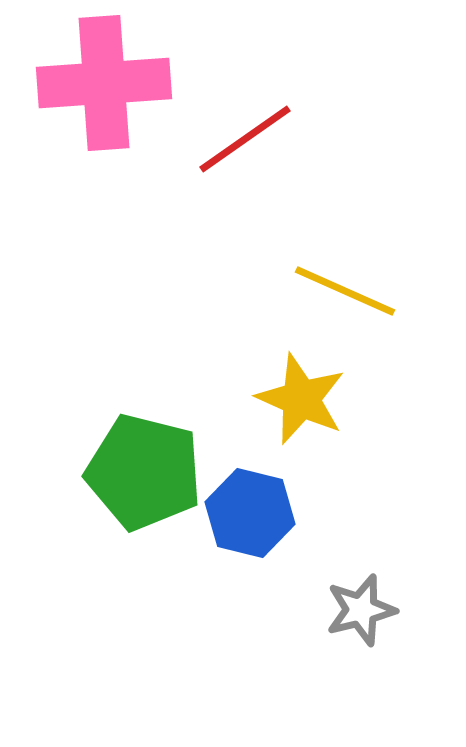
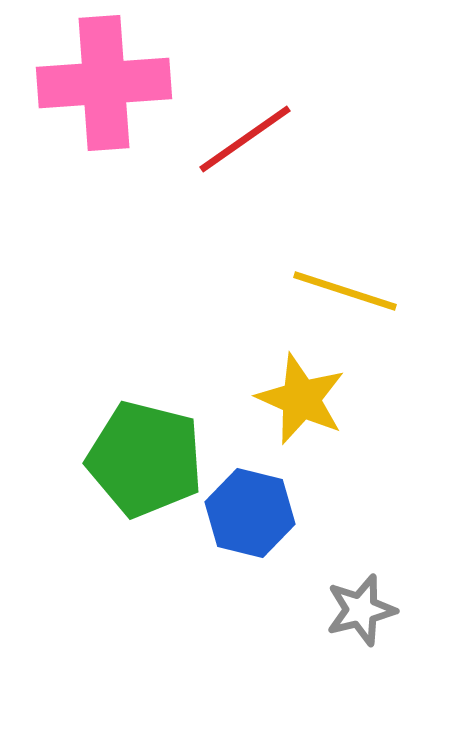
yellow line: rotated 6 degrees counterclockwise
green pentagon: moved 1 px right, 13 px up
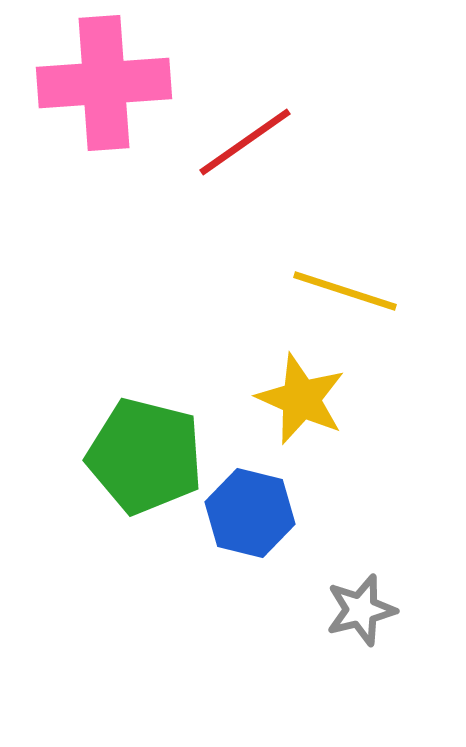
red line: moved 3 px down
green pentagon: moved 3 px up
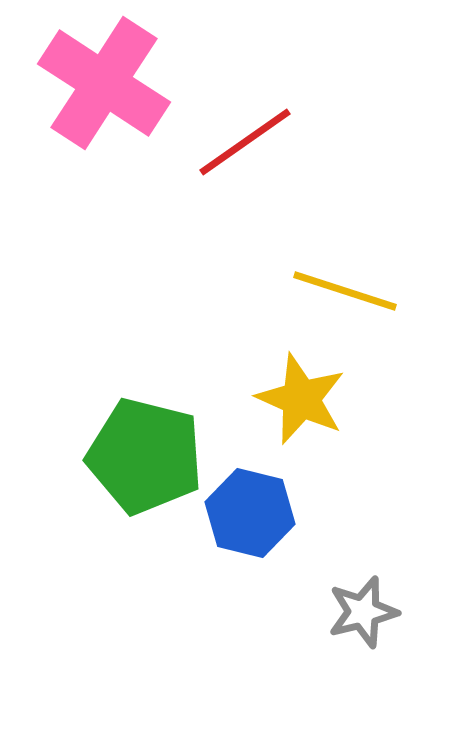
pink cross: rotated 37 degrees clockwise
gray star: moved 2 px right, 2 px down
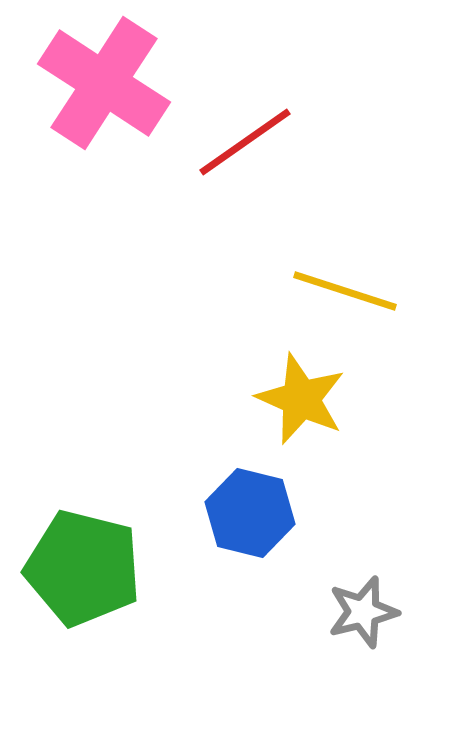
green pentagon: moved 62 px left, 112 px down
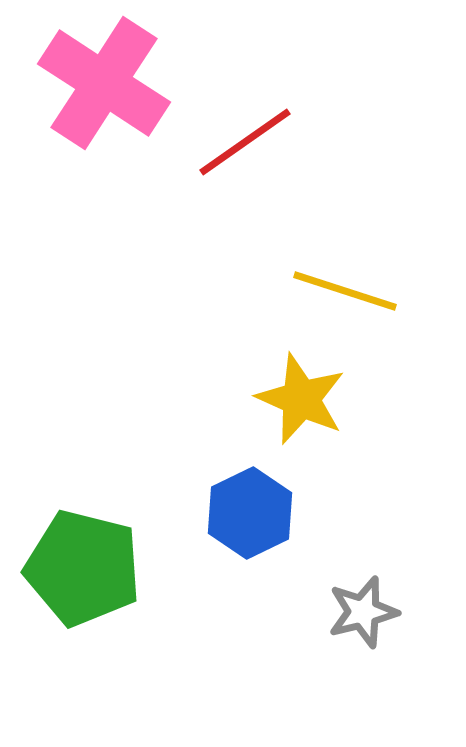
blue hexagon: rotated 20 degrees clockwise
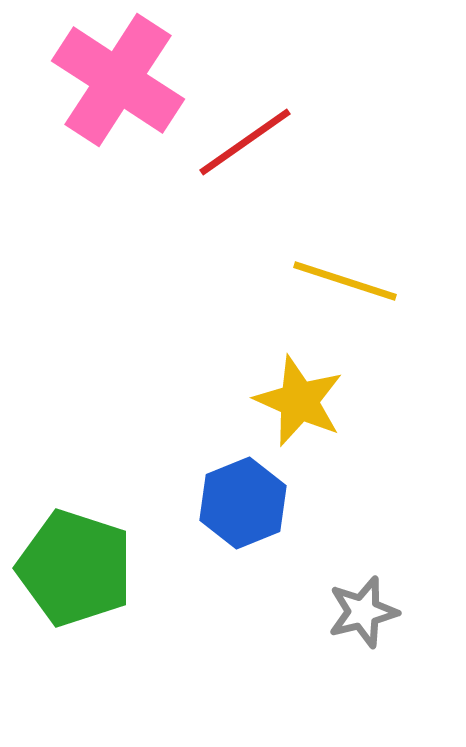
pink cross: moved 14 px right, 3 px up
yellow line: moved 10 px up
yellow star: moved 2 px left, 2 px down
blue hexagon: moved 7 px left, 10 px up; rotated 4 degrees clockwise
green pentagon: moved 8 px left; rotated 4 degrees clockwise
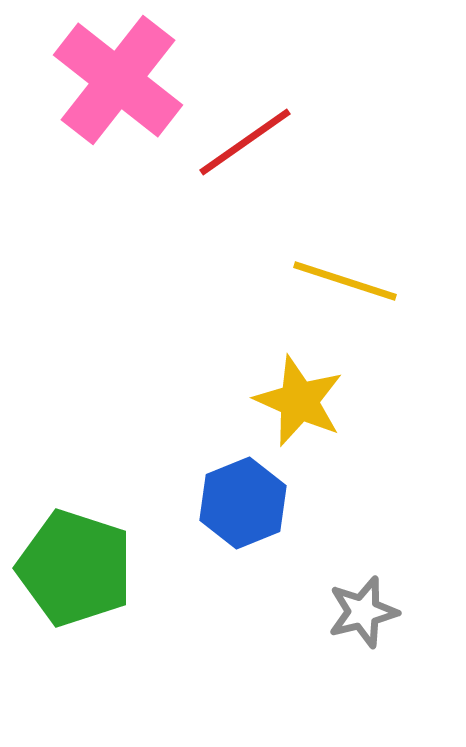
pink cross: rotated 5 degrees clockwise
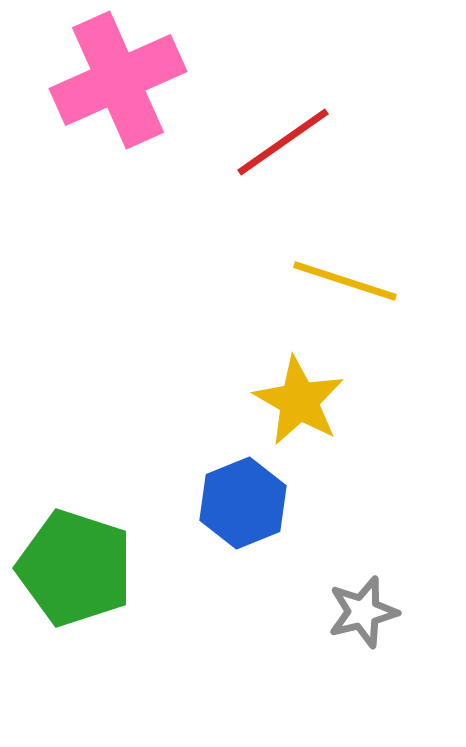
pink cross: rotated 28 degrees clockwise
red line: moved 38 px right
yellow star: rotated 6 degrees clockwise
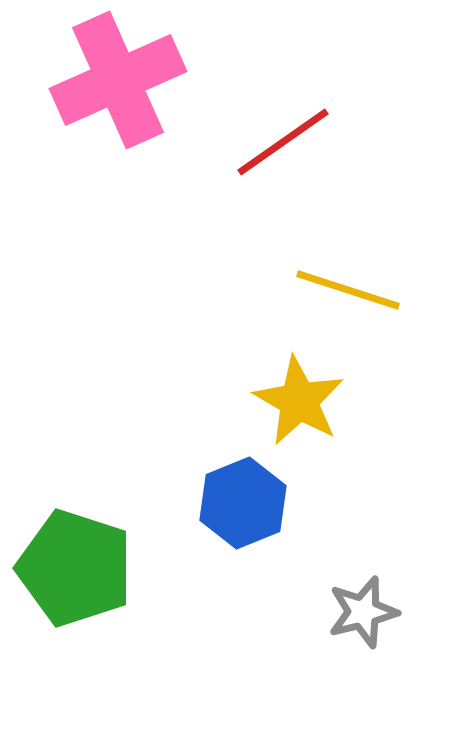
yellow line: moved 3 px right, 9 px down
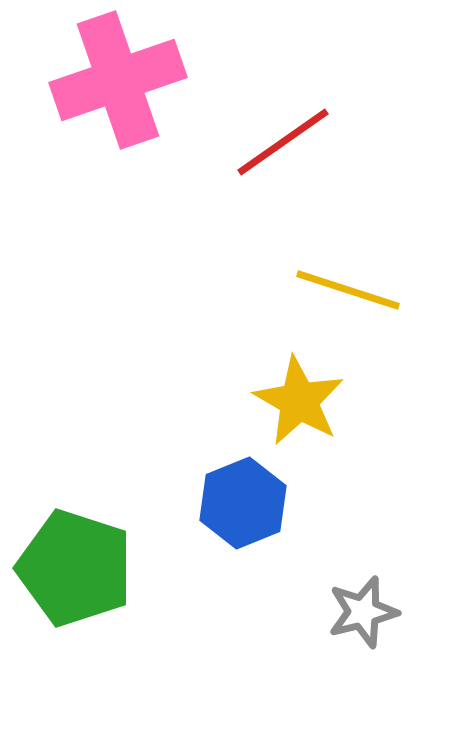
pink cross: rotated 5 degrees clockwise
